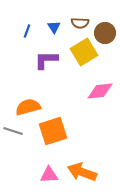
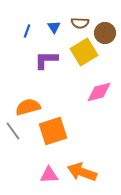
pink diamond: moved 1 px left, 1 px down; rotated 8 degrees counterclockwise
gray line: rotated 36 degrees clockwise
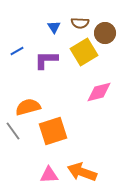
blue line: moved 10 px left, 20 px down; rotated 40 degrees clockwise
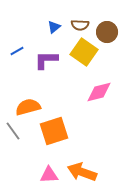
brown semicircle: moved 2 px down
blue triangle: rotated 24 degrees clockwise
brown circle: moved 2 px right, 1 px up
yellow square: rotated 24 degrees counterclockwise
orange square: moved 1 px right
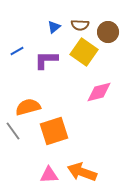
brown circle: moved 1 px right
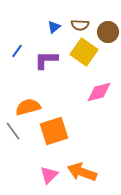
blue line: rotated 24 degrees counterclockwise
pink triangle: rotated 42 degrees counterclockwise
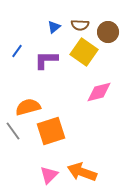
orange square: moved 3 px left
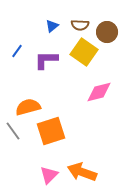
blue triangle: moved 2 px left, 1 px up
brown circle: moved 1 px left
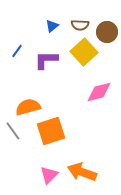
yellow square: rotated 12 degrees clockwise
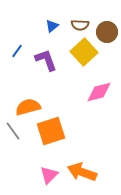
purple L-shape: rotated 70 degrees clockwise
